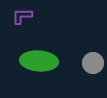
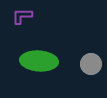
gray circle: moved 2 px left, 1 px down
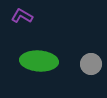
purple L-shape: rotated 30 degrees clockwise
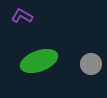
green ellipse: rotated 24 degrees counterclockwise
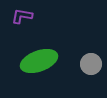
purple L-shape: rotated 20 degrees counterclockwise
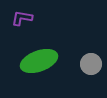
purple L-shape: moved 2 px down
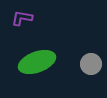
green ellipse: moved 2 px left, 1 px down
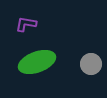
purple L-shape: moved 4 px right, 6 px down
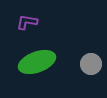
purple L-shape: moved 1 px right, 2 px up
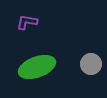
green ellipse: moved 5 px down
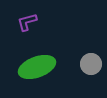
purple L-shape: rotated 25 degrees counterclockwise
